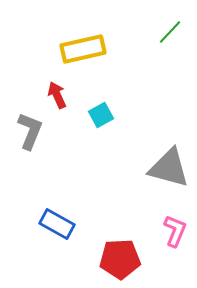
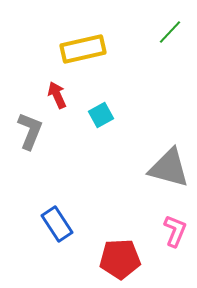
blue rectangle: rotated 28 degrees clockwise
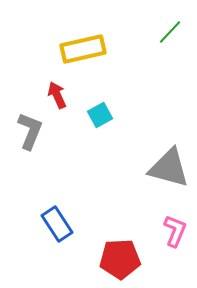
cyan square: moved 1 px left
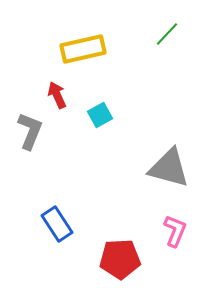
green line: moved 3 px left, 2 px down
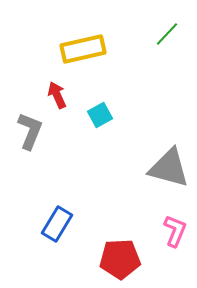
blue rectangle: rotated 64 degrees clockwise
